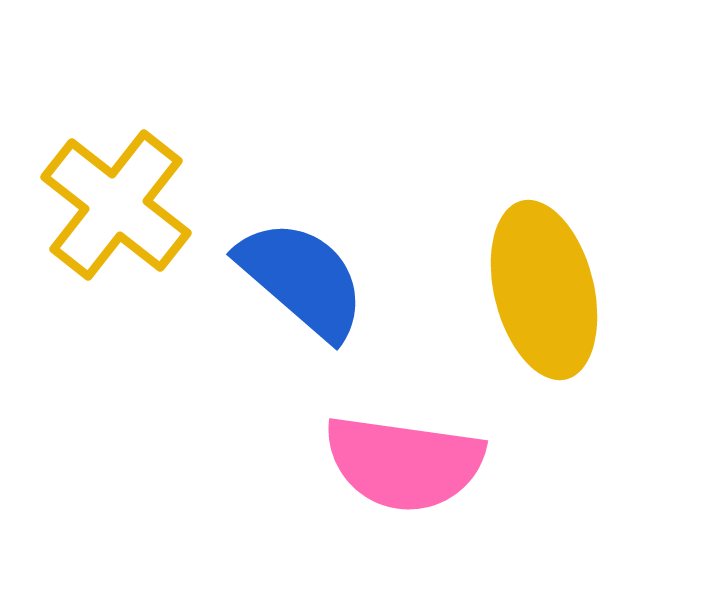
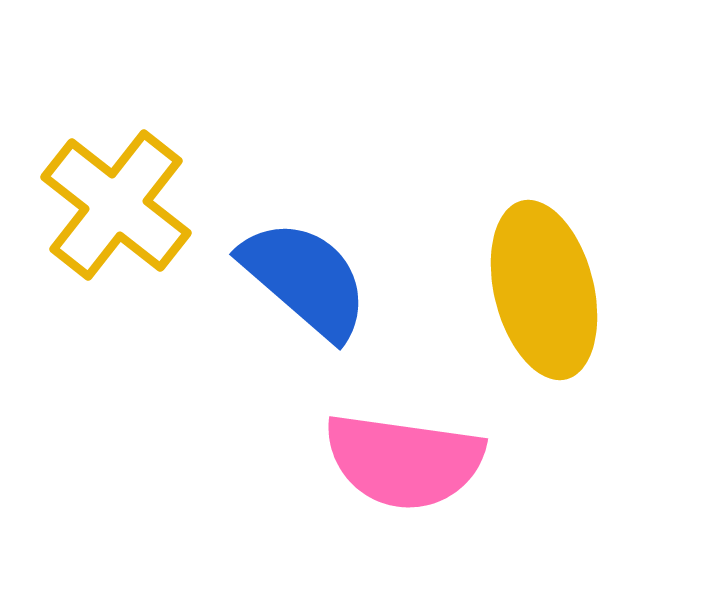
blue semicircle: moved 3 px right
pink semicircle: moved 2 px up
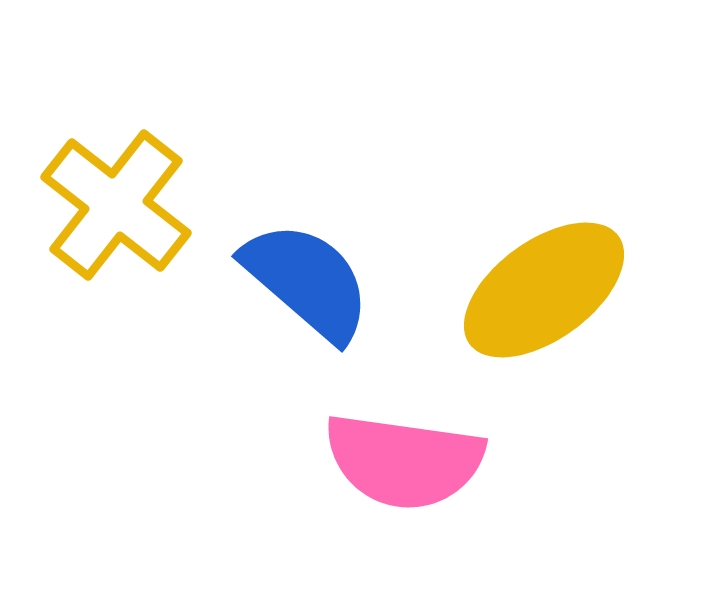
blue semicircle: moved 2 px right, 2 px down
yellow ellipse: rotated 68 degrees clockwise
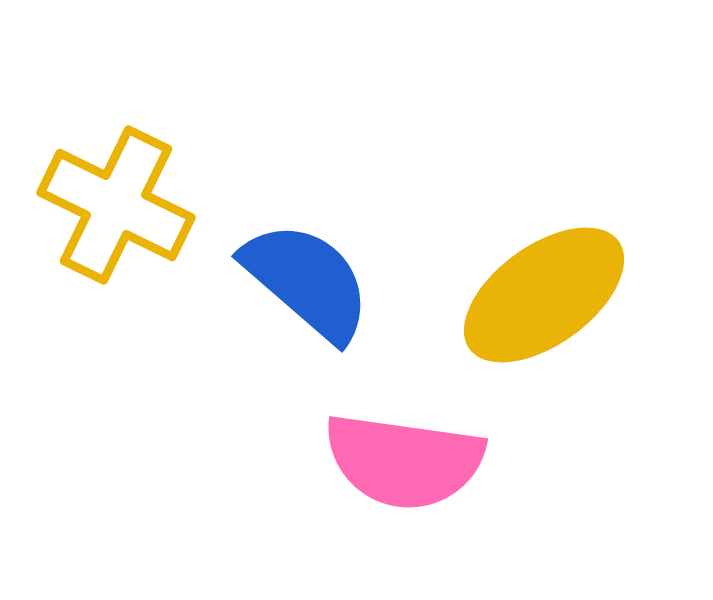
yellow cross: rotated 12 degrees counterclockwise
yellow ellipse: moved 5 px down
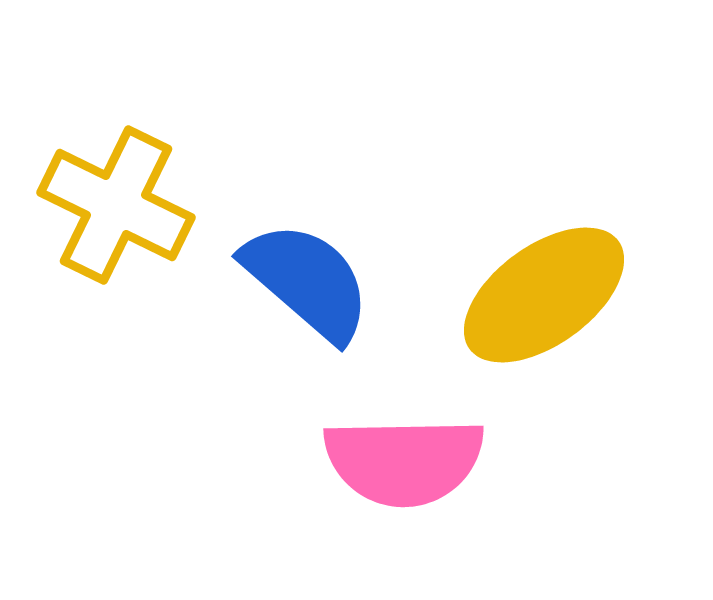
pink semicircle: rotated 9 degrees counterclockwise
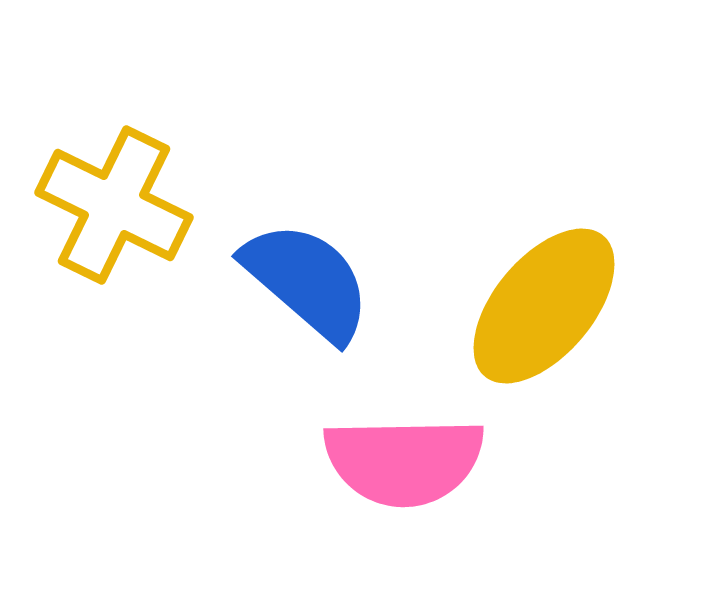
yellow cross: moved 2 px left
yellow ellipse: moved 11 px down; rotated 14 degrees counterclockwise
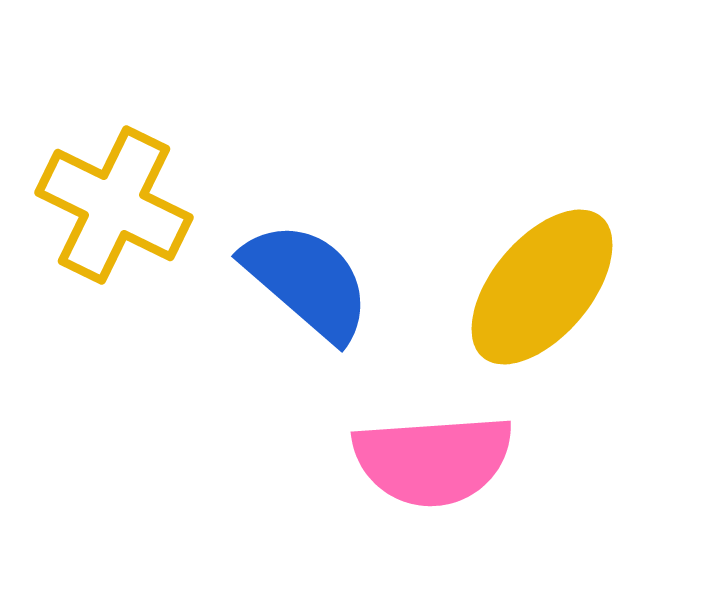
yellow ellipse: moved 2 px left, 19 px up
pink semicircle: moved 29 px right, 1 px up; rotated 3 degrees counterclockwise
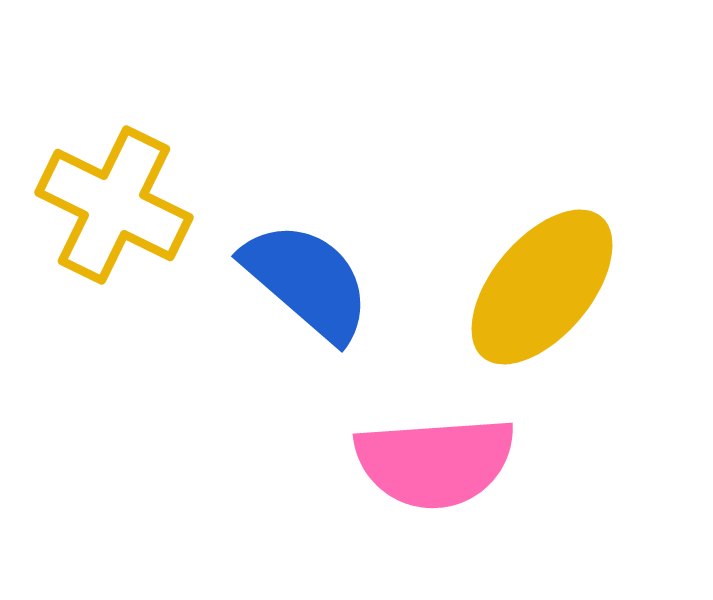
pink semicircle: moved 2 px right, 2 px down
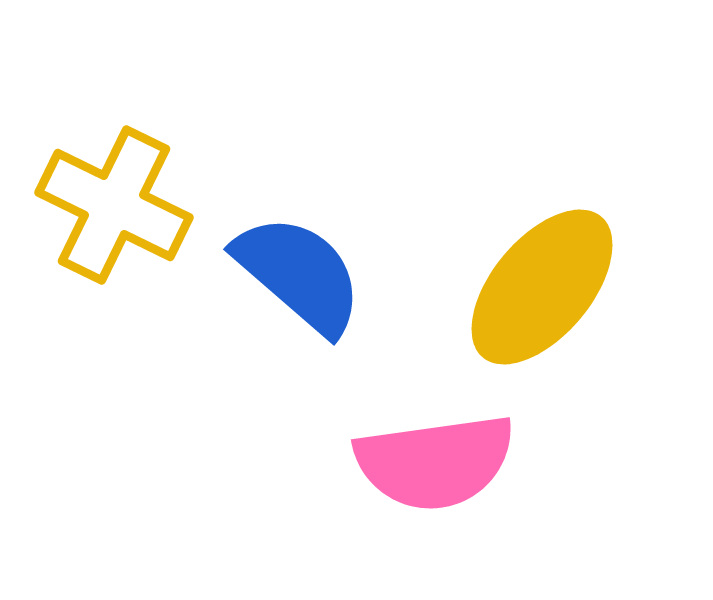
blue semicircle: moved 8 px left, 7 px up
pink semicircle: rotated 4 degrees counterclockwise
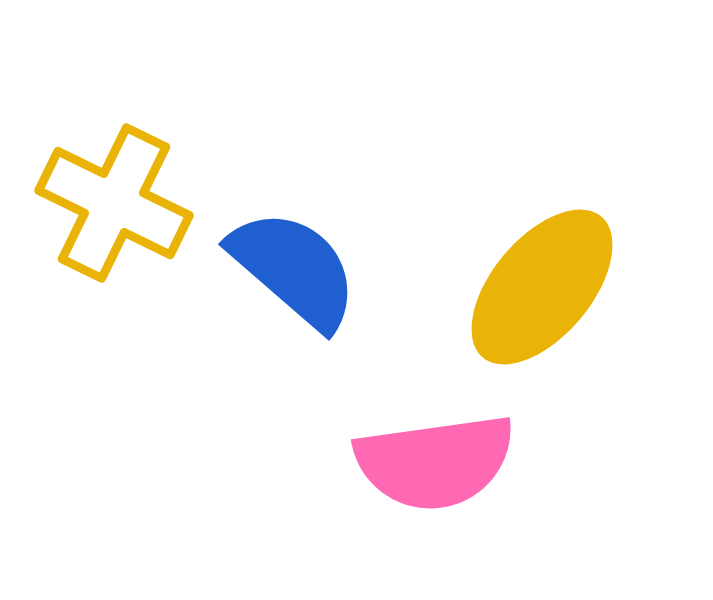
yellow cross: moved 2 px up
blue semicircle: moved 5 px left, 5 px up
